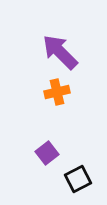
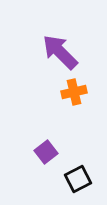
orange cross: moved 17 px right
purple square: moved 1 px left, 1 px up
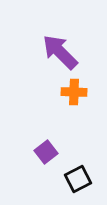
orange cross: rotated 15 degrees clockwise
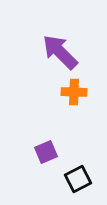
purple square: rotated 15 degrees clockwise
